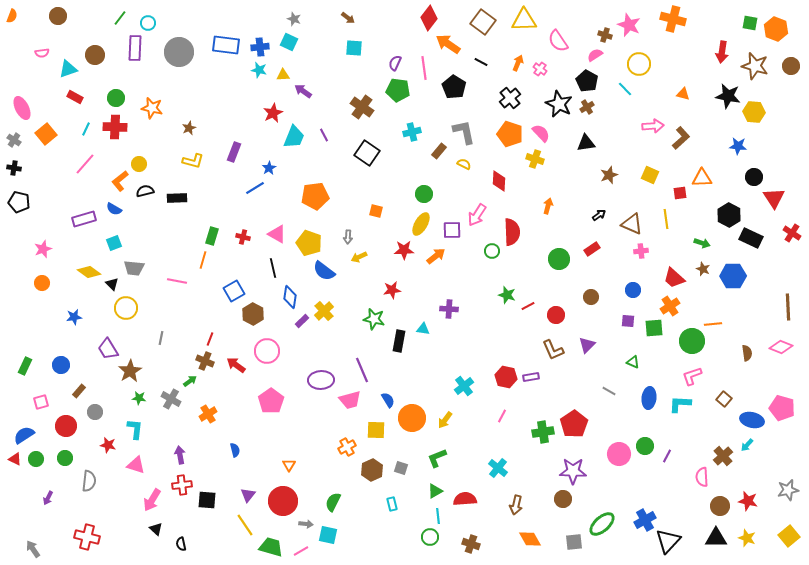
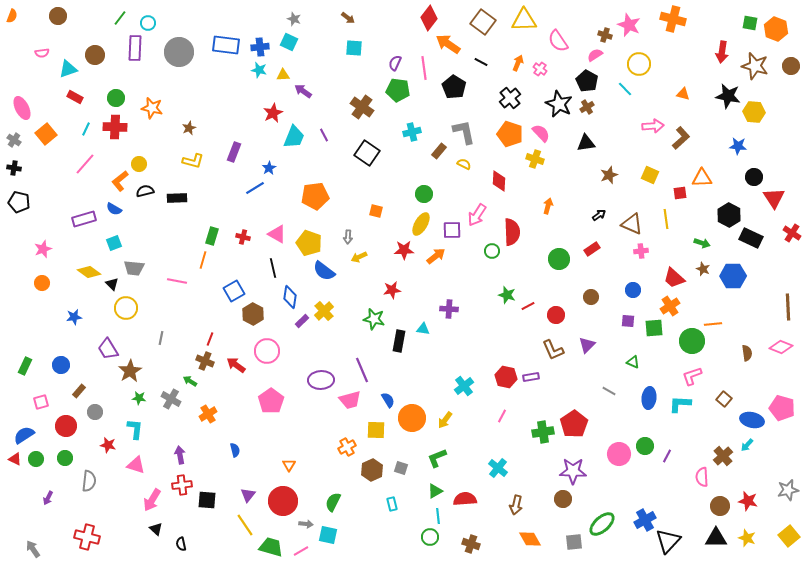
green arrow at (190, 381): rotated 112 degrees counterclockwise
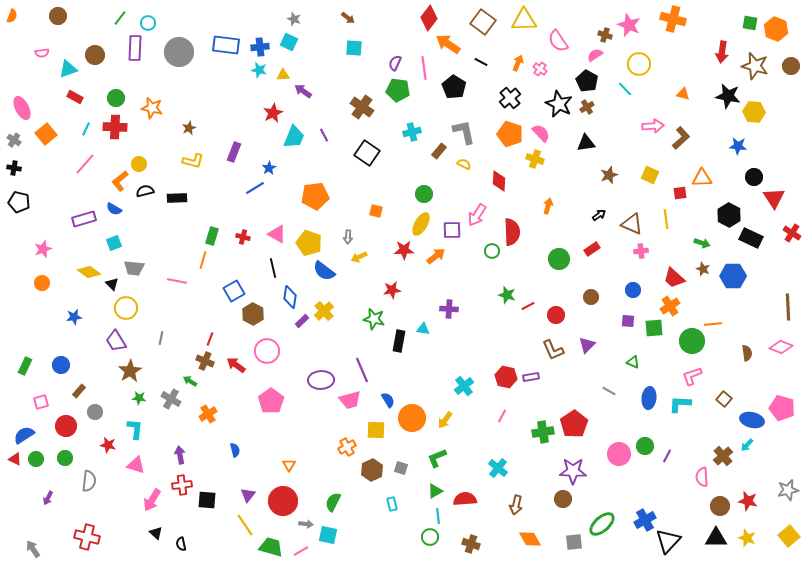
purple trapezoid at (108, 349): moved 8 px right, 8 px up
black triangle at (156, 529): moved 4 px down
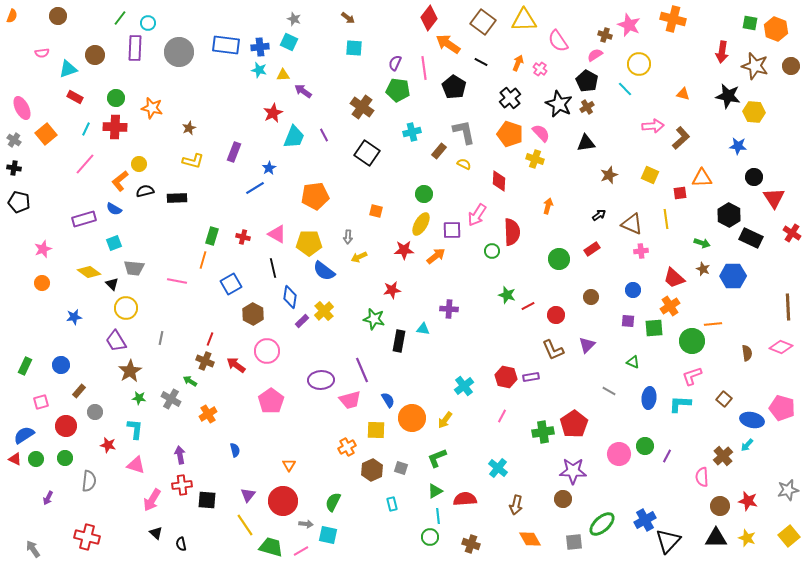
yellow pentagon at (309, 243): rotated 20 degrees counterclockwise
blue square at (234, 291): moved 3 px left, 7 px up
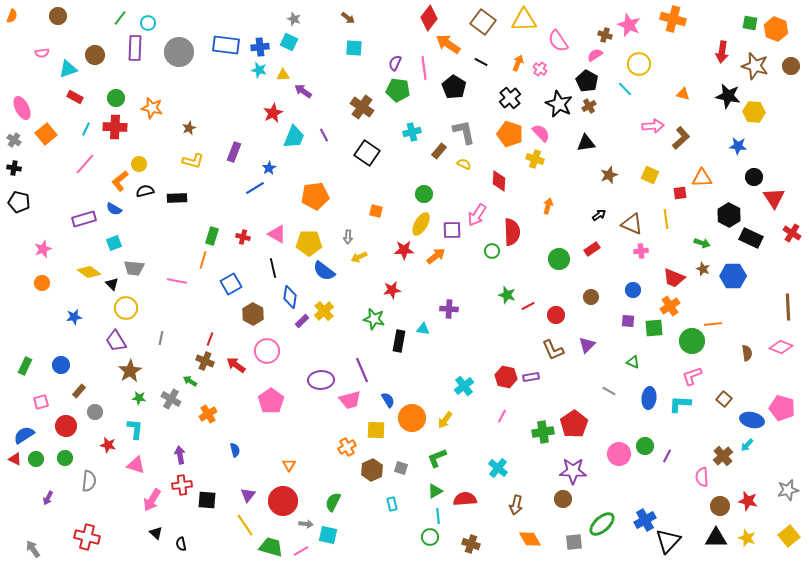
brown cross at (587, 107): moved 2 px right, 1 px up
red trapezoid at (674, 278): rotated 20 degrees counterclockwise
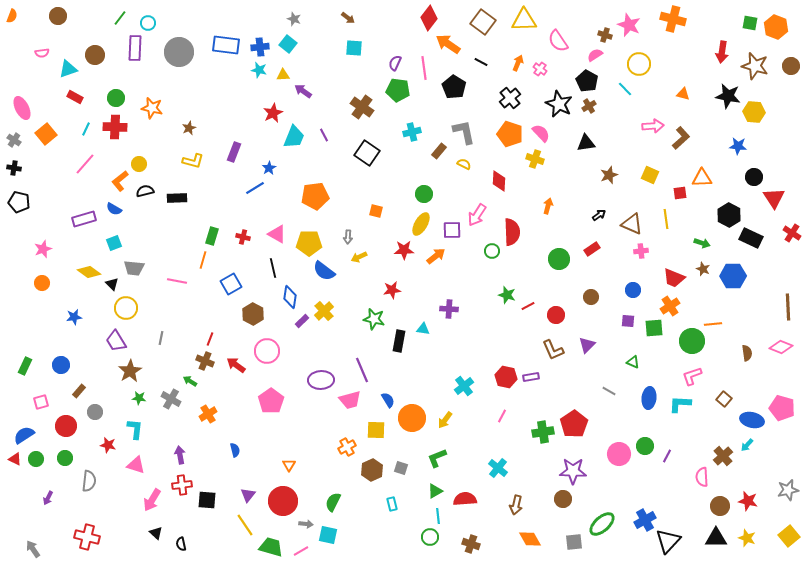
orange hexagon at (776, 29): moved 2 px up
cyan square at (289, 42): moved 1 px left, 2 px down; rotated 12 degrees clockwise
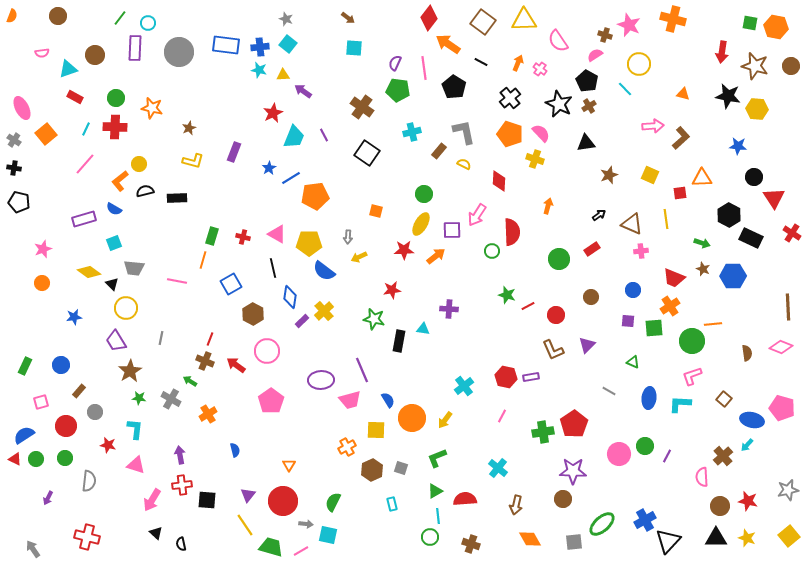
gray star at (294, 19): moved 8 px left
orange hexagon at (776, 27): rotated 10 degrees counterclockwise
yellow hexagon at (754, 112): moved 3 px right, 3 px up
blue line at (255, 188): moved 36 px right, 10 px up
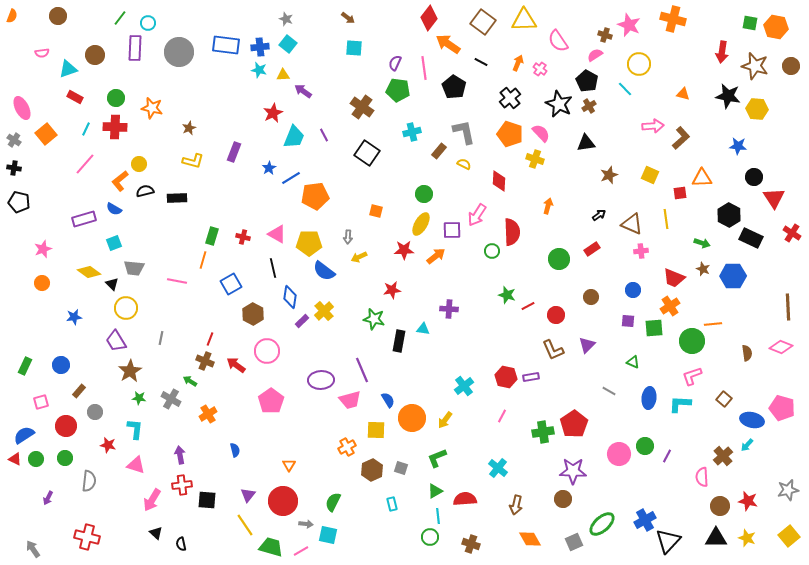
gray square at (574, 542): rotated 18 degrees counterclockwise
